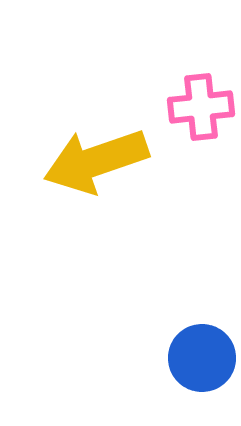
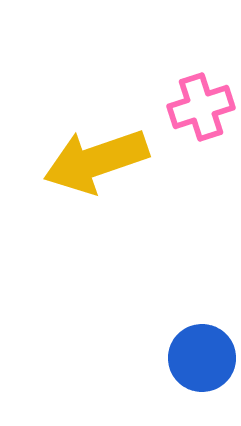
pink cross: rotated 12 degrees counterclockwise
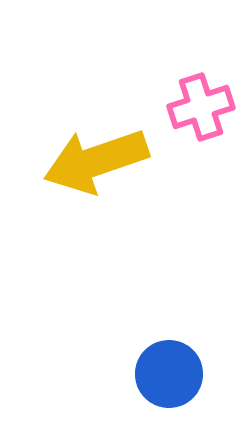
blue circle: moved 33 px left, 16 px down
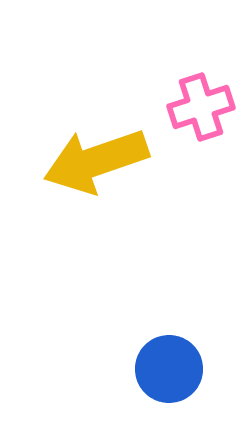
blue circle: moved 5 px up
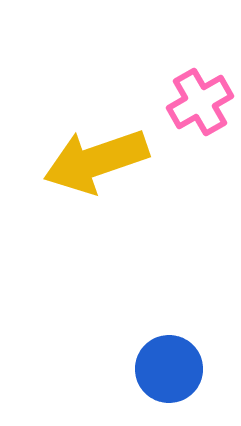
pink cross: moved 1 px left, 5 px up; rotated 12 degrees counterclockwise
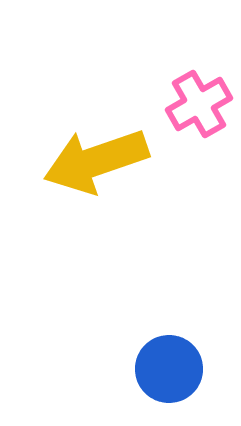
pink cross: moved 1 px left, 2 px down
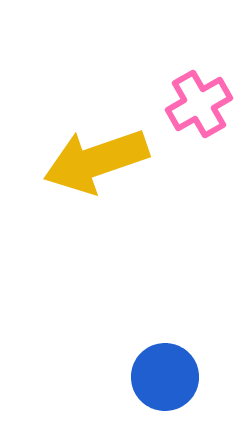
blue circle: moved 4 px left, 8 px down
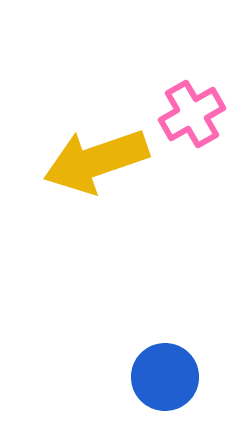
pink cross: moved 7 px left, 10 px down
